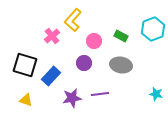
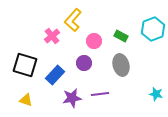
gray ellipse: rotated 65 degrees clockwise
blue rectangle: moved 4 px right, 1 px up
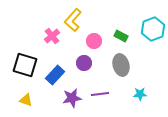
cyan star: moved 16 px left; rotated 16 degrees counterclockwise
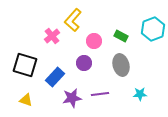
blue rectangle: moved 2 px down
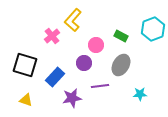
pink circle: moved 2 px right, 4 px down
gray ellipse: rotated 45 degrees clockwise
purple line: moved 8 px up
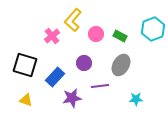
green rectangle: moved 1 px left
pink circle: moved 11 px up
cyan star: moved 4 px left, 5 px down
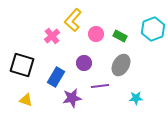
black square: moved 3 px left
blue rectangle: moved 1 px right; rotated 12 degrees counterclockwise
cyan star: moved 1 px up
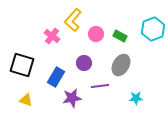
pink cross: rotated 14 degrees counterclockwise
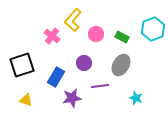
green rectangle: moved 2 px right, 1 px down
black square: rotated 35 degrees counterclockwise
cyan star: rotated 24 degrees clockwise
